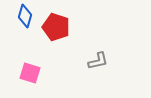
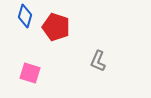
gray L-shape: rotated 125 degrees clockwise
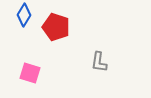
blue diamond: moved 1 px left, 1 px up; rotated 15 degrees clockwise
gray L-shape: moved 1 px right, 1 px down; rotated 15 degrees counterclockwise
